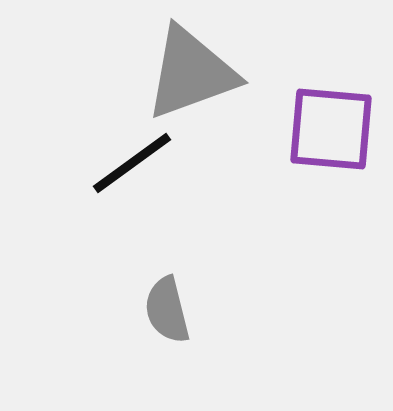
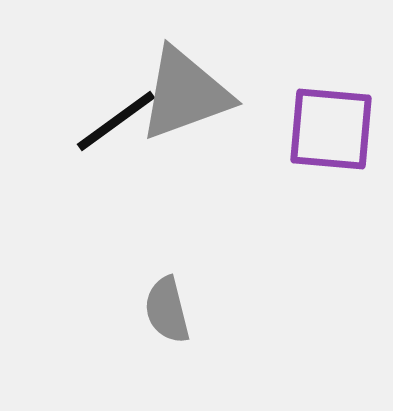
gray triangle: moved 6 px left, 21 px down
black line: moved 16 px left, 42 px up
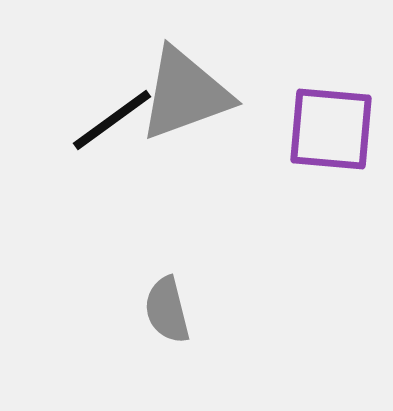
black line: moved 4 px left, 1 px up
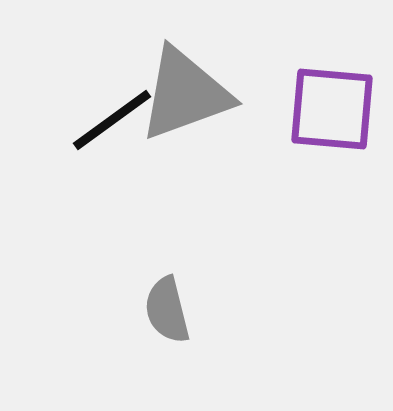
purple square: moved 1 px right, 20 px up
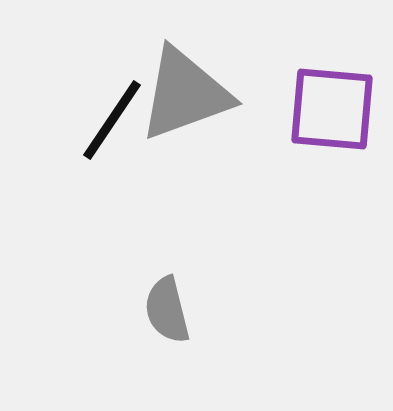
black line: rotated 20 degrees counterclockwise
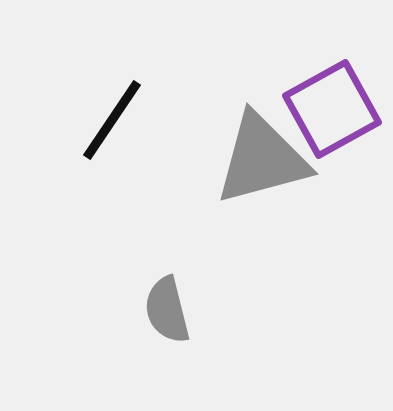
gray triangle: moved 77 px right, 65 px down; rotated 5 degrees clockwise
purple square: rotated 34 degrees counterclockwise
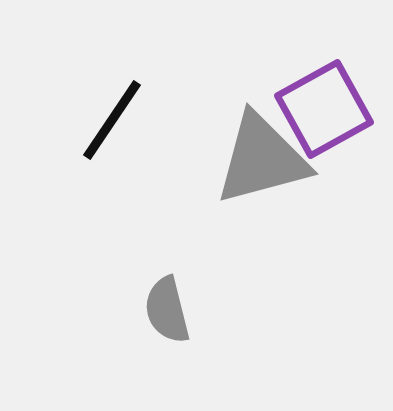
purple square: moved 8 px left
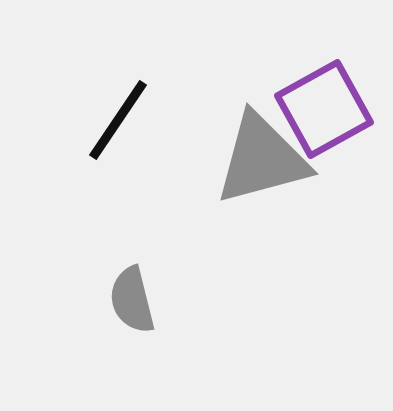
black line: moved 6 px right
gray semicircle: moved 35 px left, 10 px up
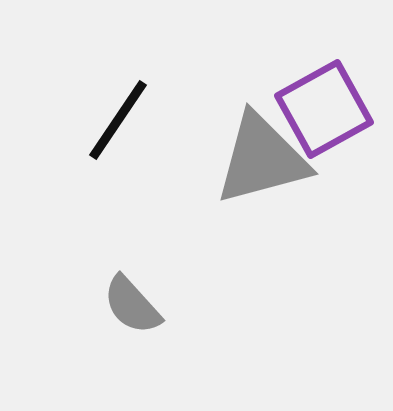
gray semicircle: moved 5 px down; rotated 28 degrees counterclockwise
